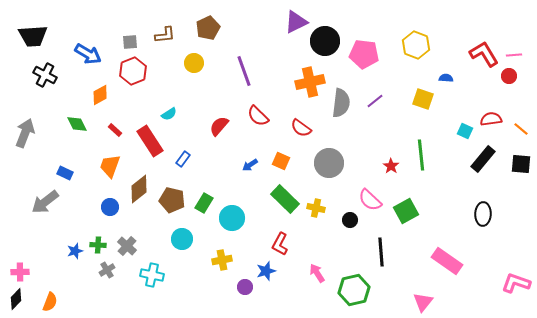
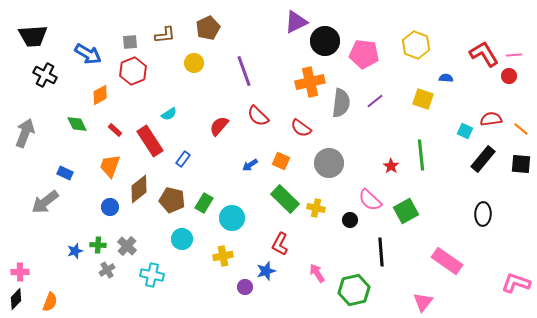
yellow cross at (222, 260): moved 1 px right, 4 px up
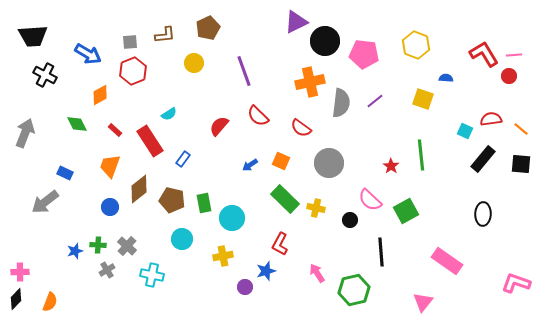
green rectangle at (204, 203): rotated 42 degrees counterclockwise
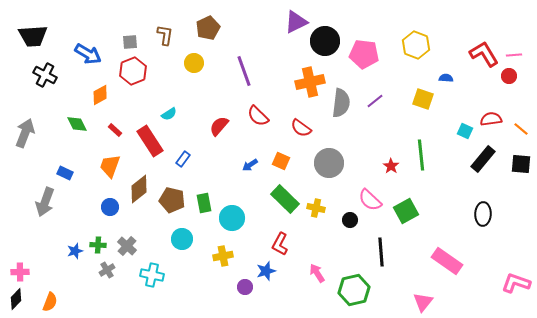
brown L-shape at (165, 35): rotated 75 degrees counterclockwise
gray arrow at (45, 202): rotated 32 degrees counterclockwise
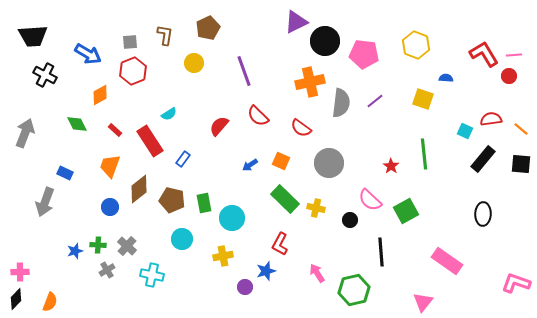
green line at (421, 155): moved 3 px right, 1 px up
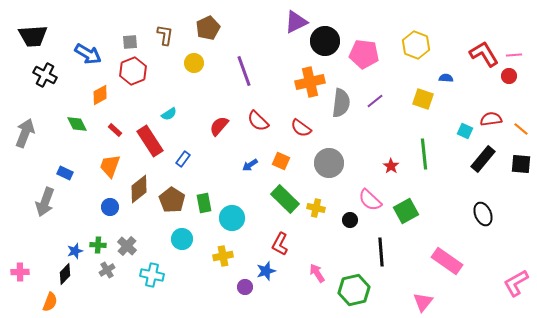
red semicircle at (258, 116): moved 5 px down
brown pentagon at (172, 200): rotated 20 degrees clockwise
black ellipse at (483, 214): rotated 25 degrees counterclockwise
pink L-shape at (516, 283): rotated 48 degrees counterclockwise
black diamond at (16, 299): moved 49 px right, 25 px up
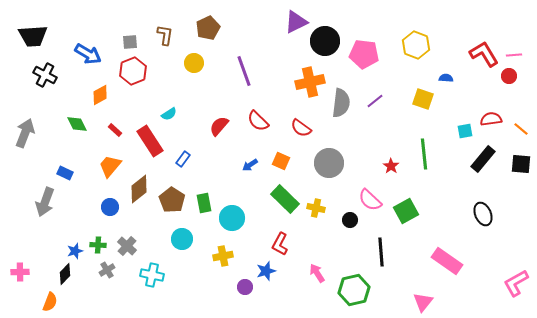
cyan square at (465, 131): rotated 35 degrees counterclockwise
orange trapezoid at (110, 166): rotated 20 degrees clockwise
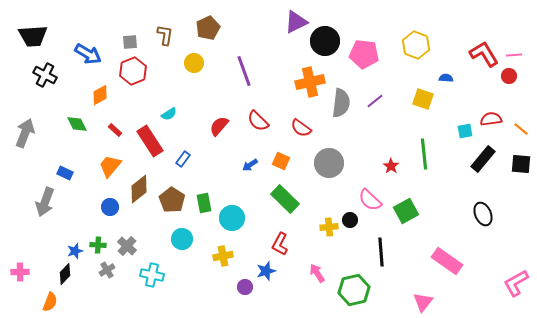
yellow cross at (316, 208): moved 13 px right, 19 px down; rotated 18 degrees counterclockwise
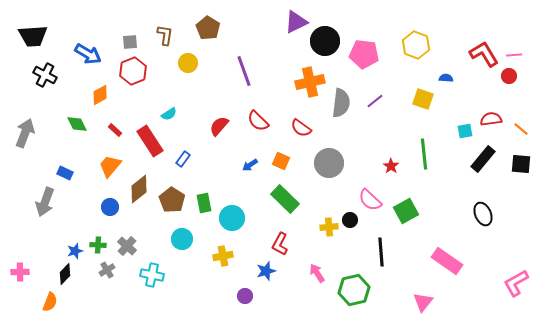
brown pentagon at (208, 28): rotated 15 degrees counterclockwise
yellow circle at (194, 63): moved 6 px left
purple circle at (245, 287): moved 9 px down
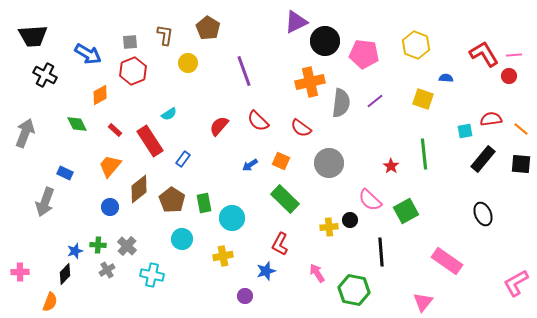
green hexagon at (354, 290): rotated 24 degrees clockwise
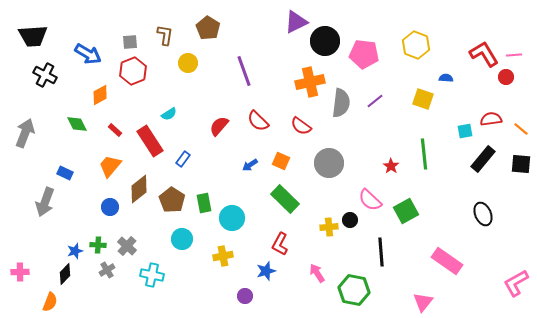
red circle at (509, 76): moved 3 px left, 1 px down
red semicircle at (301, 128): moved 2 px up
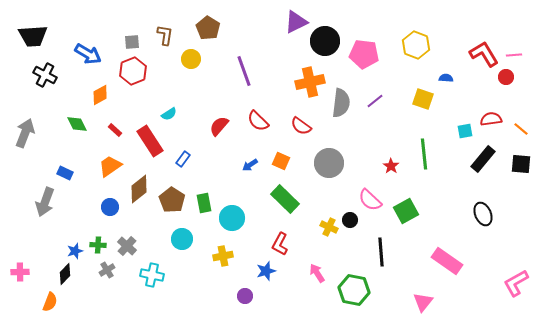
gray square at (130, 42): moved 2 px right
yellow circle at (188, 63): moved 3 px right, 4 px up
orange trapezoid at (110, 166): rotated 15 degrees clockwise
yellow cross at (329, 227): rotated 30 degrees clockwise
